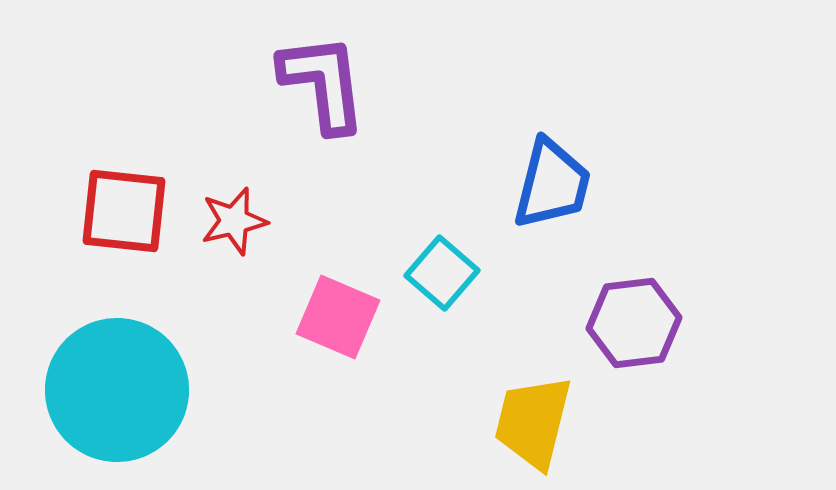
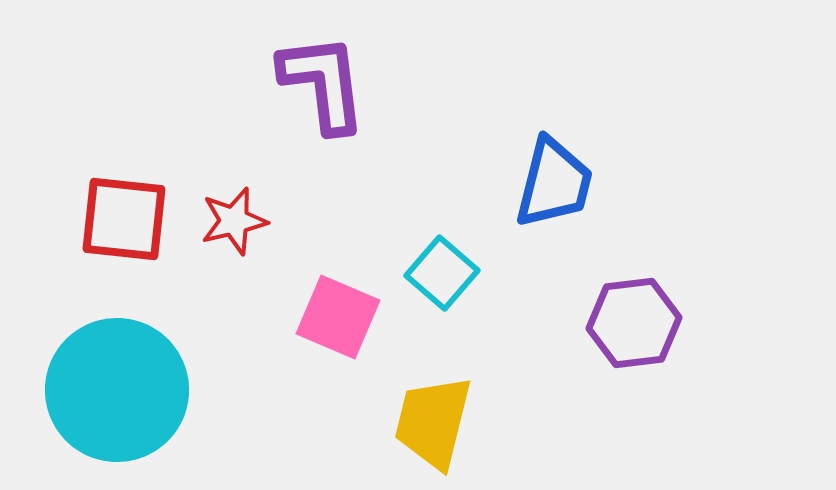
blue trapezoid: moved 2 px right, 1 px up
red square: moved 8 px down
yellow trapezoid: moved 100 px left
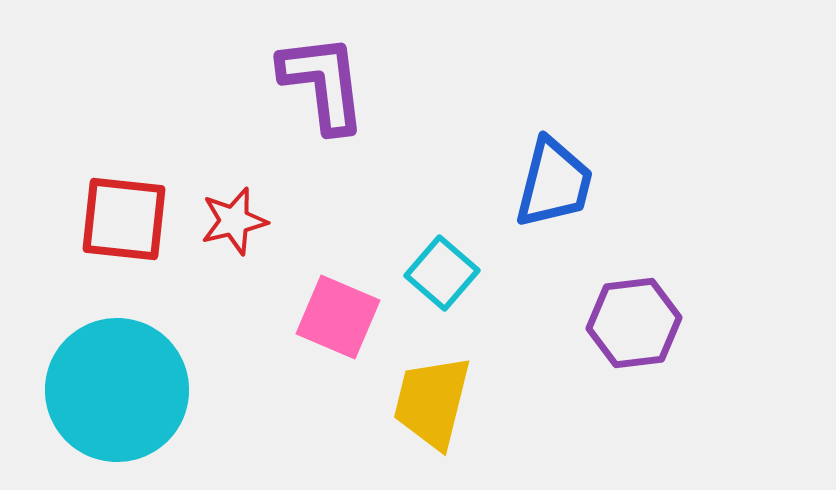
yellow trapezoid: moved 1 px left, 20 px up
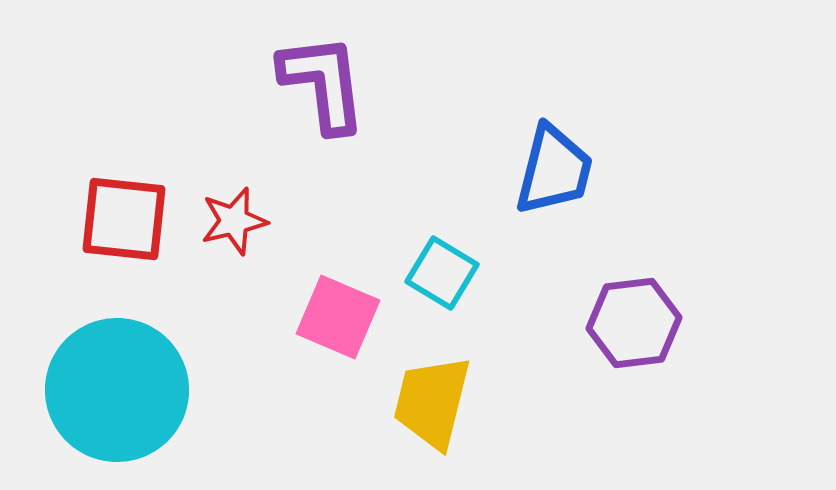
blue trapezoid: moved 13 px up
cyan square: rotated 10 degrees counterclockwise
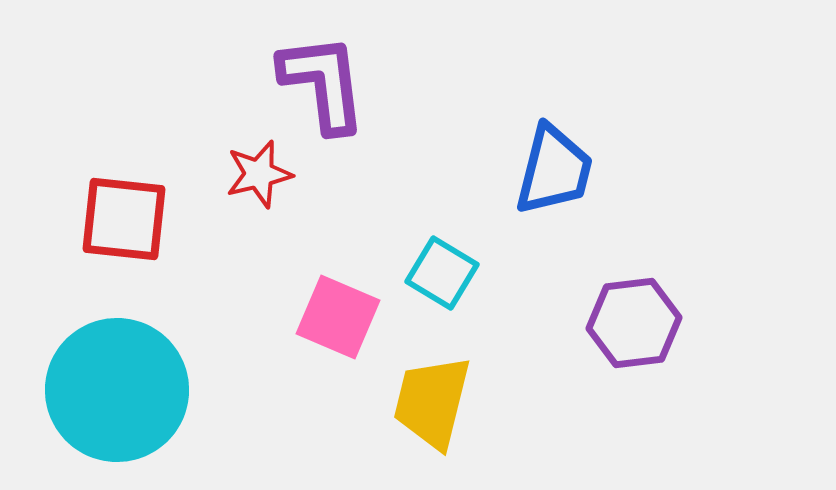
red star: moved 25 px right, 47 px up
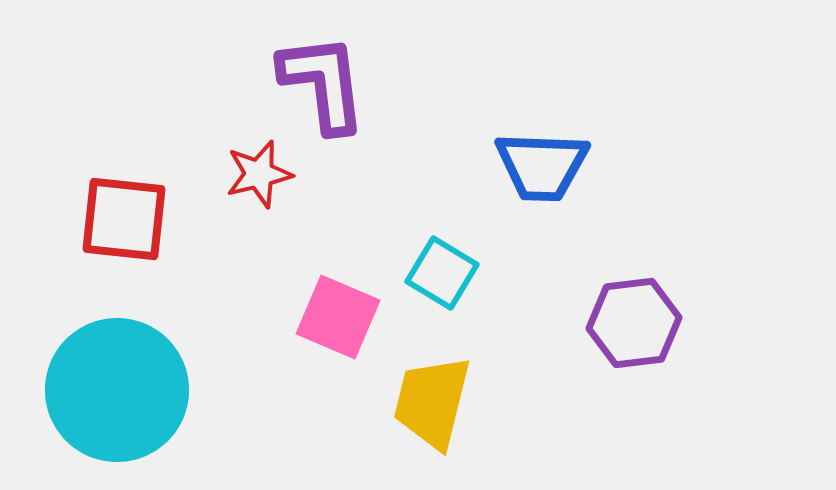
blue trapezoid: moved 12 px left, 4 px up; rotated 78 degrees clockwise
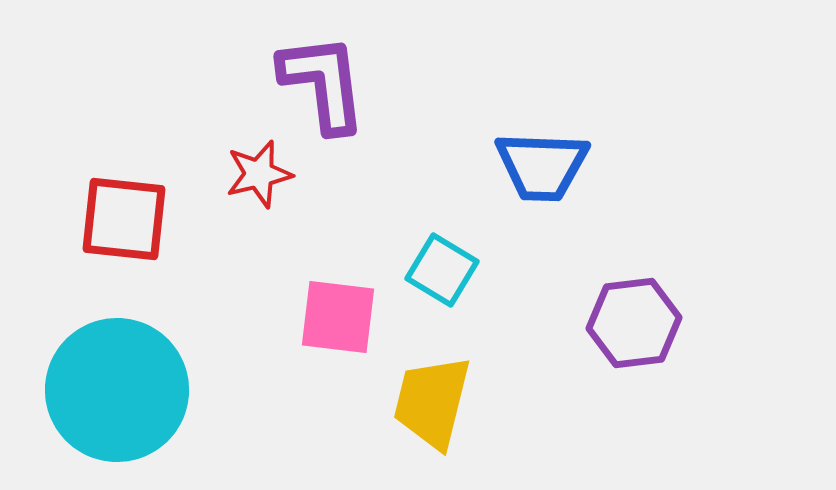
cyan square: moved 3 px up
pink square: rotated 16 degrees counterclockwise
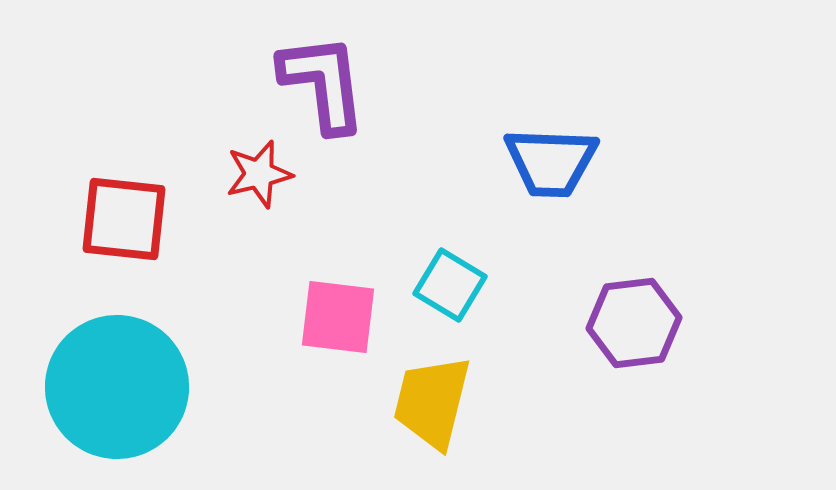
blue trapezoid: moved 9 px right, 4 px up
cyan square: moved 8 px right, 15 px down
cyan circle: moved 3 px up
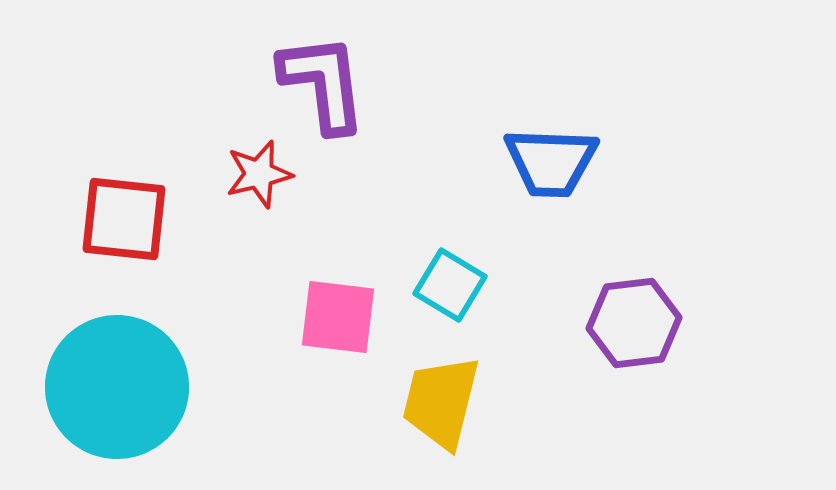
yellow trapezoid: moved 9 px right
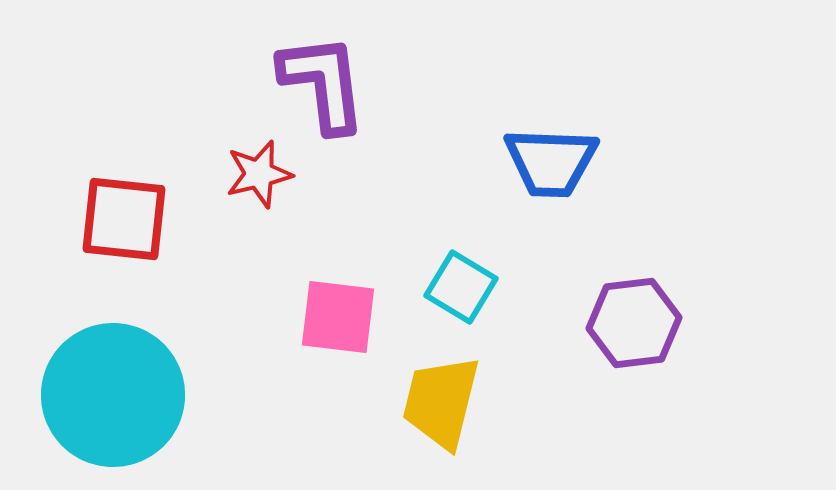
cyan square: moved 11 px right, 2 px down
cyan circle: moved 4 px left, 8 px down
